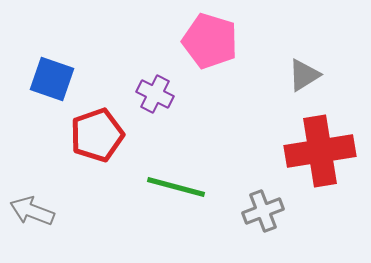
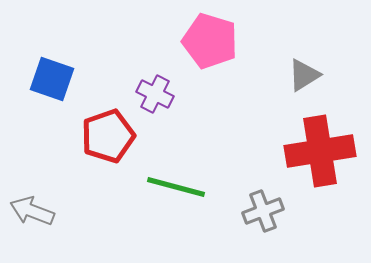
red pentagon: moved 11 px right, 1 px down
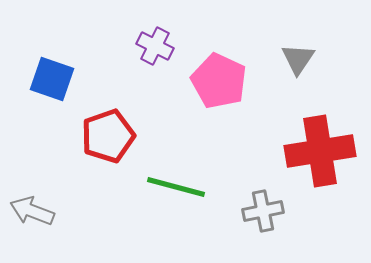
pink pentagon: moved 9 px right, 40 px down; rotated 8 degrees clockwise
gray triangle: moved 6 px left, 16 px up; rotated 24 degrees counterclockwise
purple cross: moved 48 px up
gray cross: rotated 9 degrees clockwise
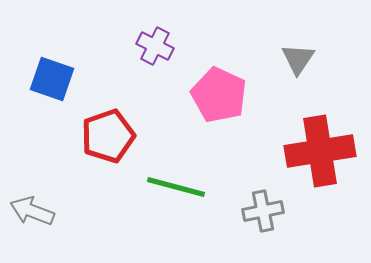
pink pentagon: moved 14 px down
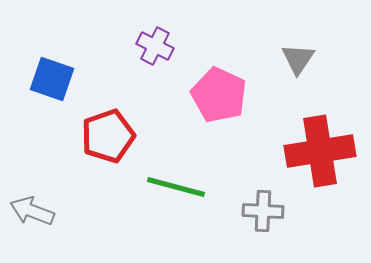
gray cross: rotated 15 degrees clockwise
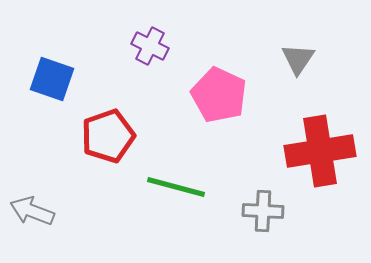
purple cross: moved 5 px left
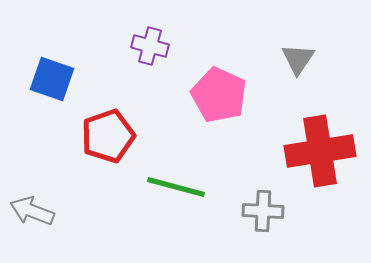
purple cross: rotated 12 degrees counterclockwise
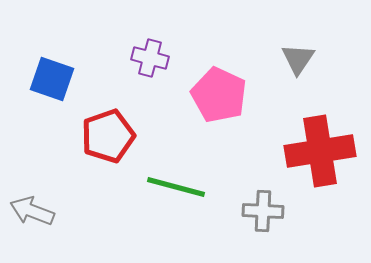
purple cross: moved 12 px down
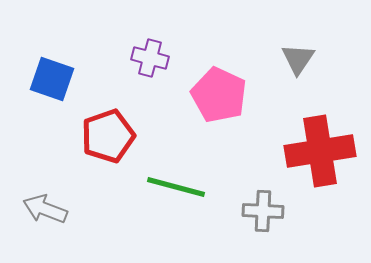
gray arrow: moved 13 px right, 2 px up
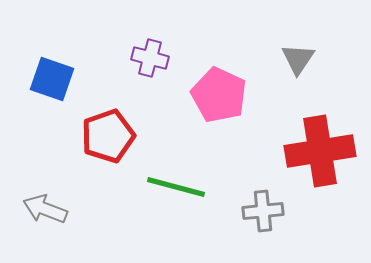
gray cross: rotated 9 degrees counterclockwise
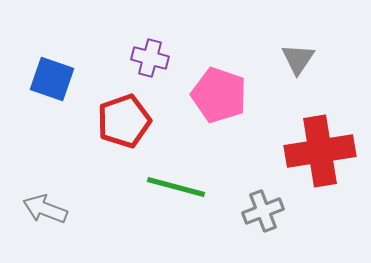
pink pentagon: rotated 6 degrees counterclockwise
red pentagon: moved 16 px right, 15 px up
gray cross: rotated 15 degrees counterclockwise
